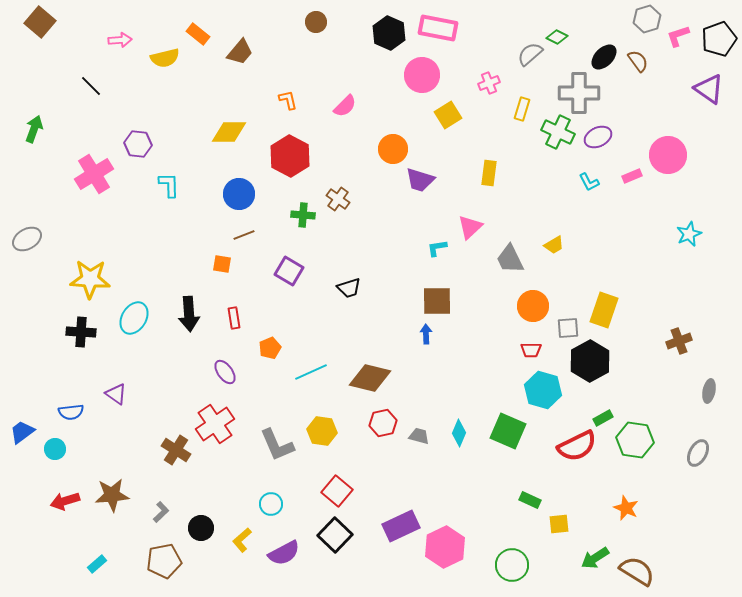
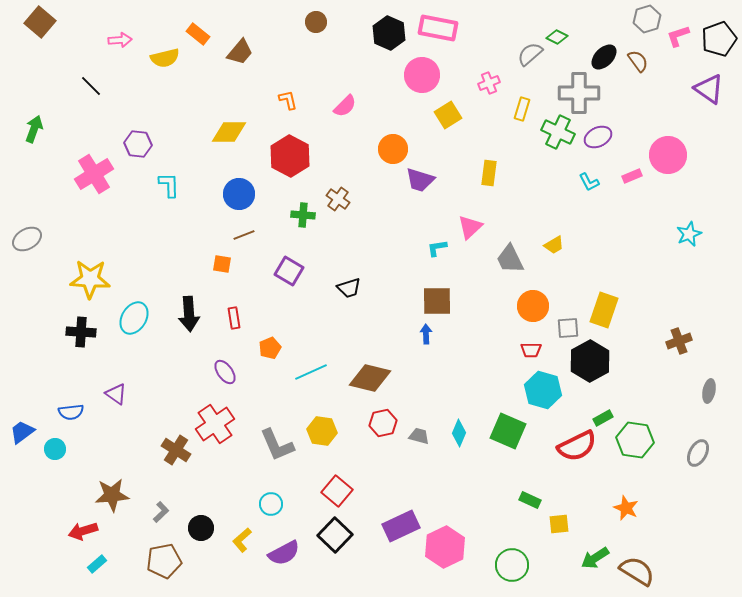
red arrow at (65, 501): moved 18 px right, 30 px down
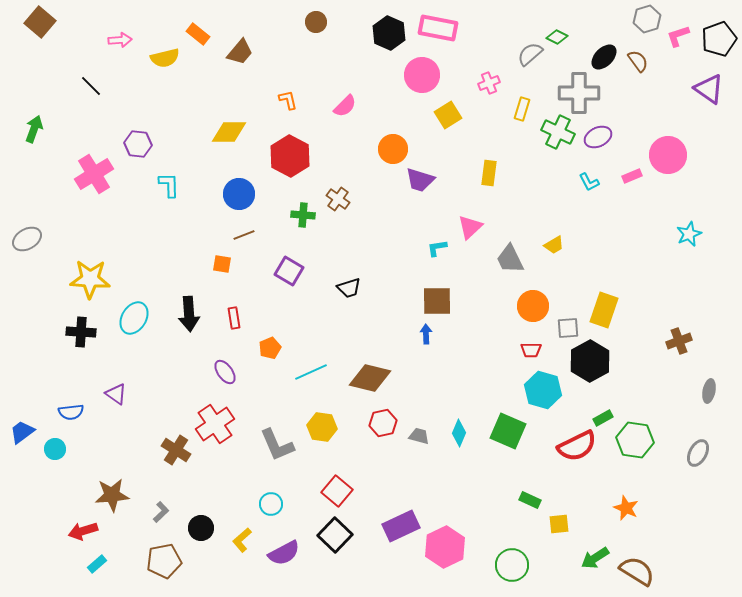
yellow hexagon at (322, 431): moved 4 px up
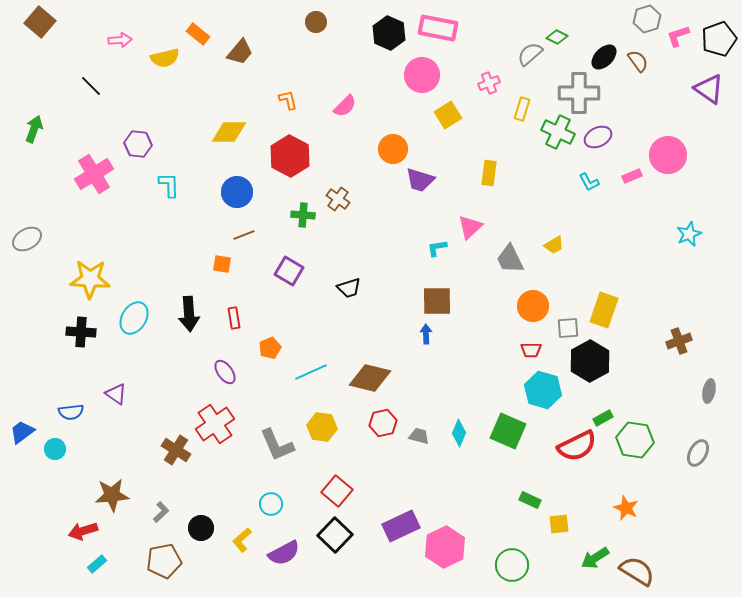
blue circle at (239, 194): moved 2 px left, 2 px up
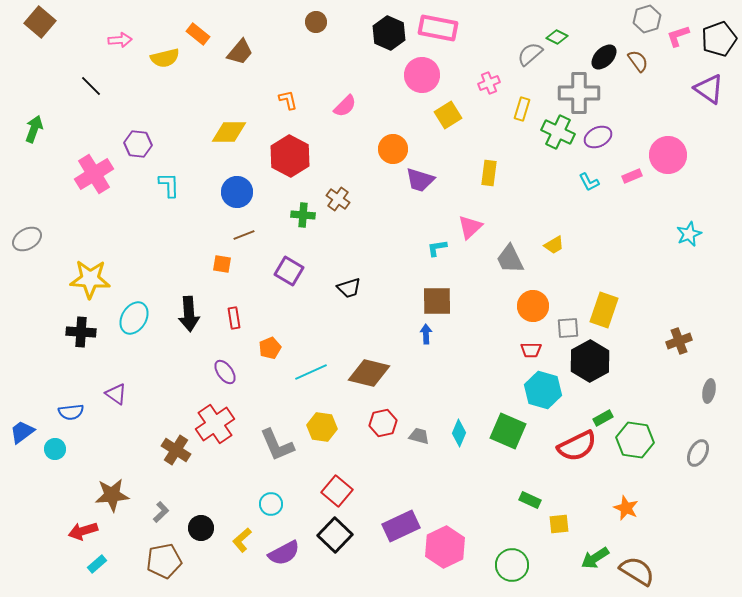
brown diamond at (370, 378): moved 1 px left, 5 px up
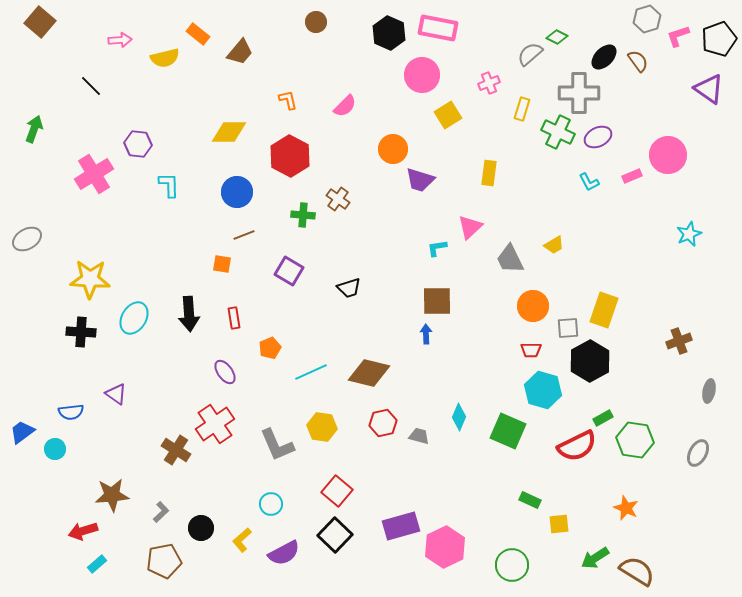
cyan diamond at (459, 433): moved 16 px up
purple rectangle at (401, 526): rotated 9 degrees clockwise
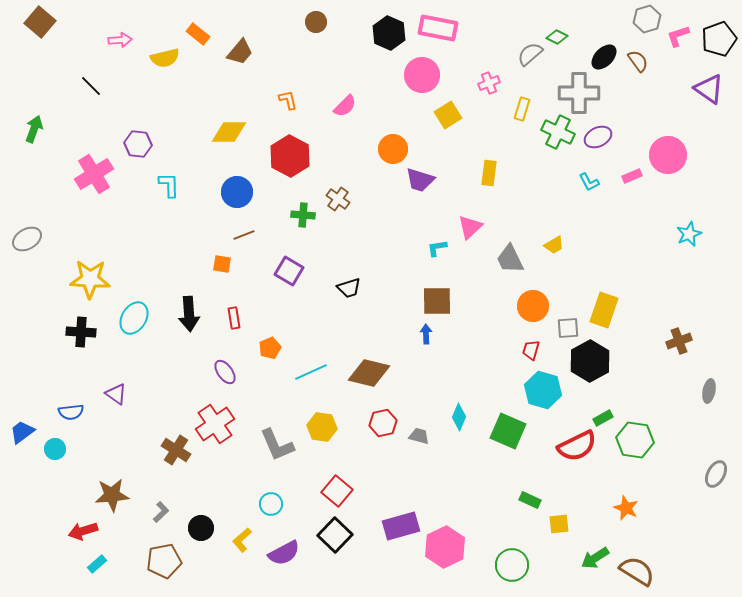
red trapezoid at (531, 350): rotated 105 degrees clockwise
gray ellipse at (698, 453): moved 18 px right, 21 px down
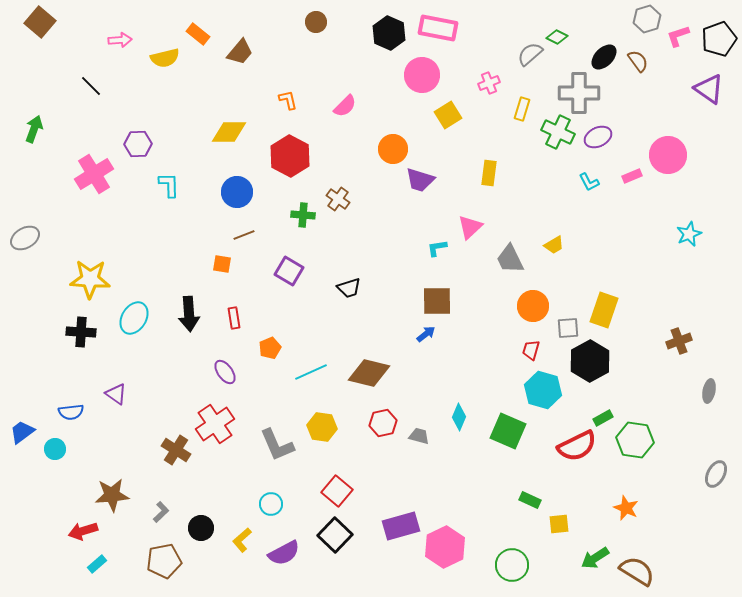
purple hexagon at (138, 144): rotated 8 degrees counterclockwise
gray ellipse at (27, 239): moved 2 px left, 1 px up
blue arrow at (426, 334): rotated 54 degrees clockwise
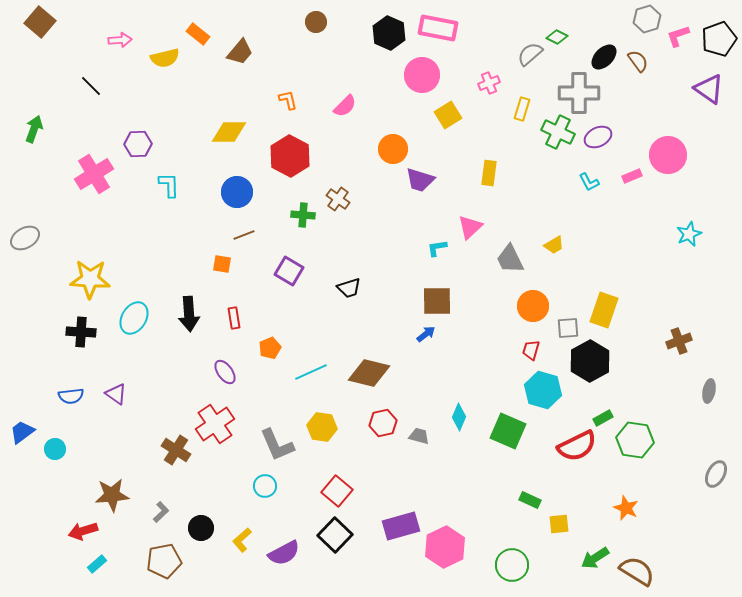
blue semicircle at (71, 412): moved 16 px up
cyan circle at (271, 504): moved 6 px left, 18 px up
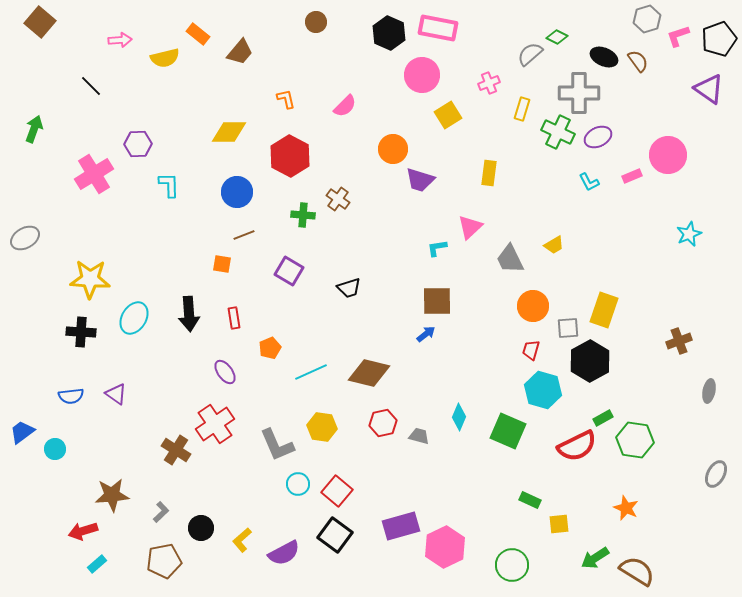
black ellipse at (604, 57): rotated 68 degrees clockwise
orange L-shape at (288, 100): moved 2 px left, 1 px up
cyan circle at (265, 486): moved 33 px right, 2 px up
black square at (335, 535): rotated 8 degrees counterclockwise
